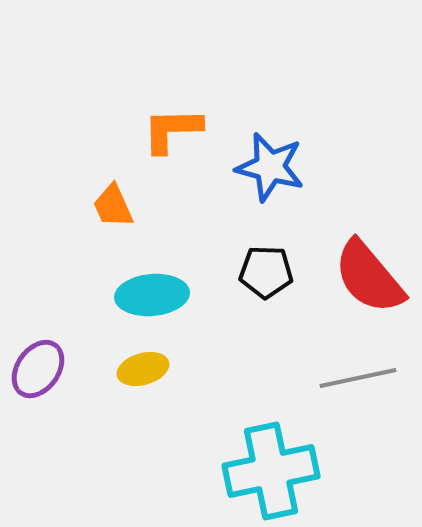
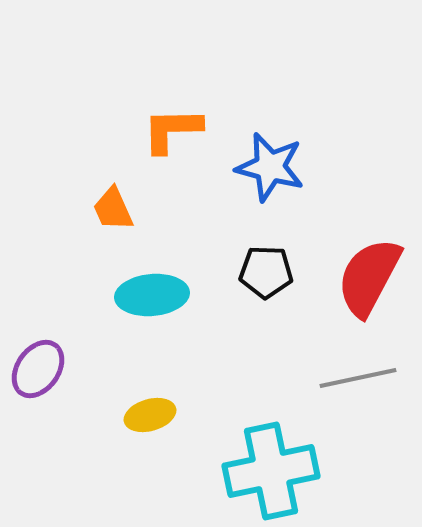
orange trapezoid: moved 3 px down
red semicircle: rotated 68 degrees clockwise
yellow ellipse: moved 7 px right, 46 px down
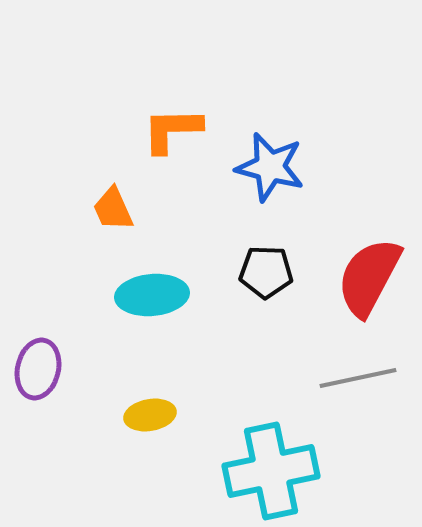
purple ellipse: rotated 22 degrees counterclockwise
yellow ellipse: rotated 6 degrees clockwise
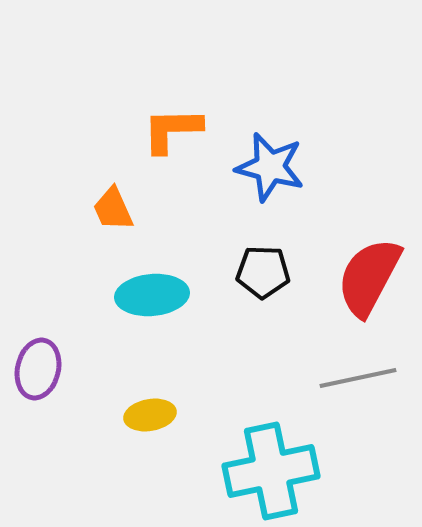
black pentagon: moved 3 px left
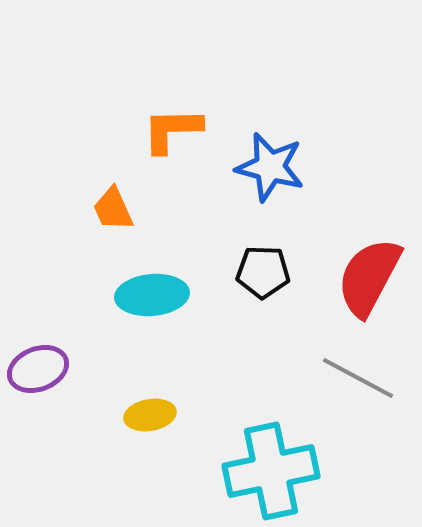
purple ellipse: rotated 56 degrees clockwise
gray line: rotated 40 degrees clockwise
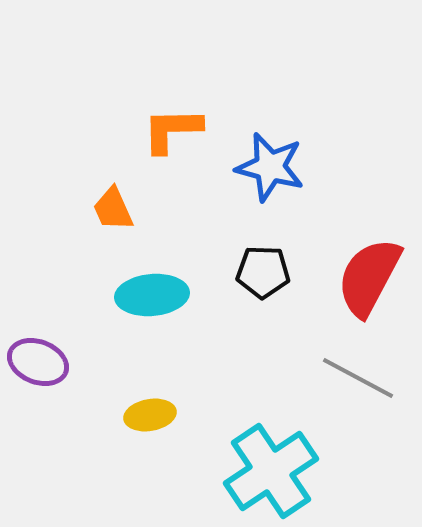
purple ellipse: moved 7 px up; rotated 42 degrees clockwise
cyan cross: rotated 22 degrees counterclockwise
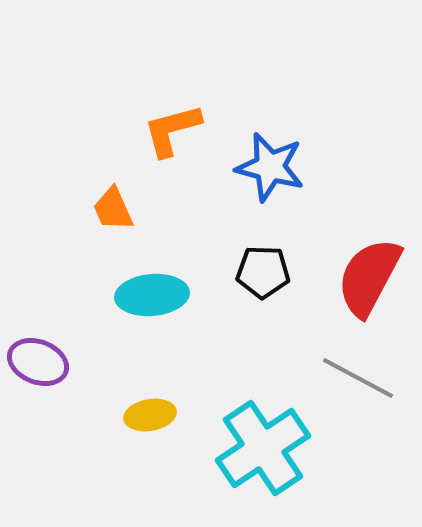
orange L-shape: rotated 14 degrees counterclockwise
cyan cross: moved 8 px left, 23 px up
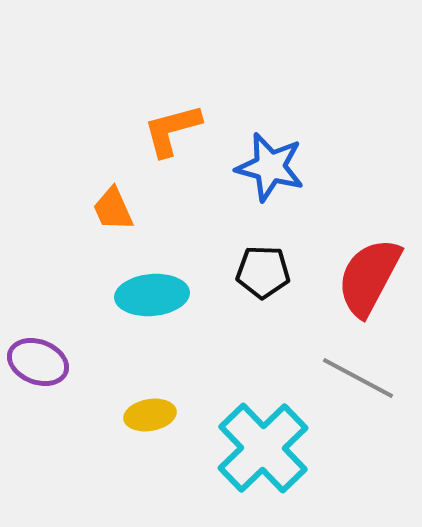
cyan cross: rotated 10 degrees counterclockwise
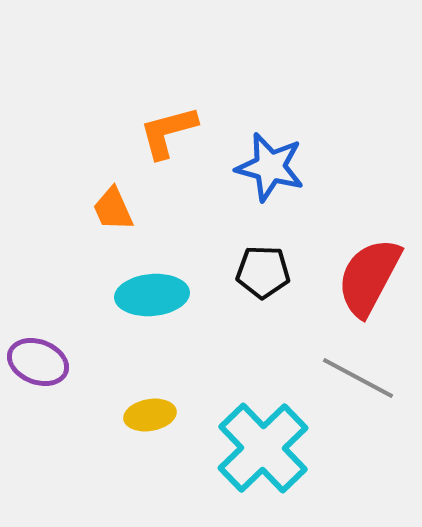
orange L-shape: moved 4 px left, 2 px down
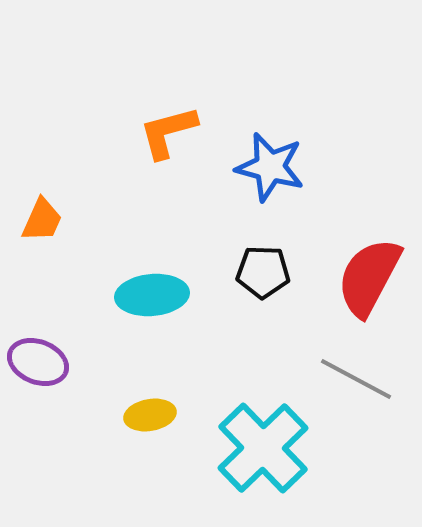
orange trapezoid: moved 71 px left, 11 px down; rotated 132 degrees counterclockwise
gray line: moved 2 px left, 1 px down
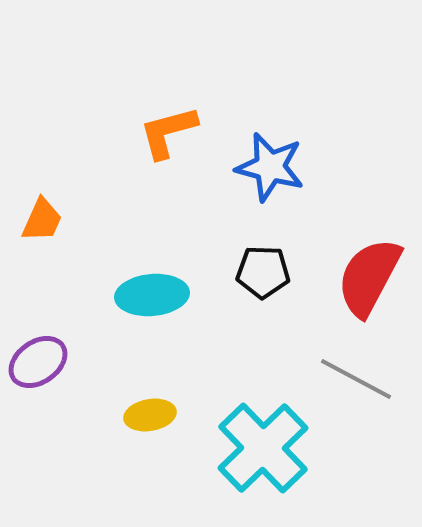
purple ellipse: rotated 56 degrees counterclockwise
